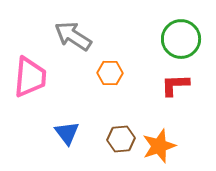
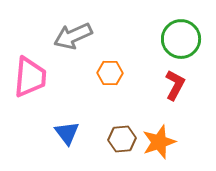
gray arrow: rotated 57 degrees counterclockwise
red L-shape: rotated 120 degrees clockwise
brown hexagon: moved 1 px right
orange star: moved 4 px up
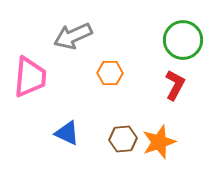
green circle: moved 2 px right, 1 px down
blue triangle: rotated 28 degrees counterclockwise
brown hexagon: moved 1 px right
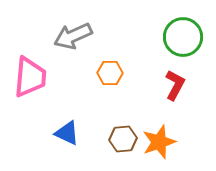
green circle: moved 3 px up
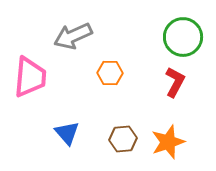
red L-shape: moved 3 px up
blue triangle: rotated 24 degrees clockwise
orange star: moved 9 px right
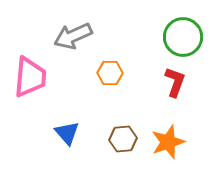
red L-shape: rotated 8 degrees counterclockwise
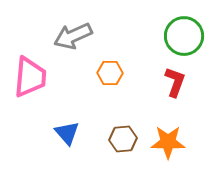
green circle: moved 1 px right, 1 px up
orange star: rotated 20 degrees clockwise
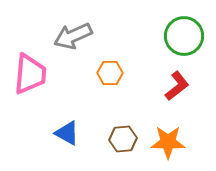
pink trapezoid: moved 3 px up
red L-shape: moved 2 px right, 4 px down; rotated 32 degrees clockwise
blue triangle: rotated 20 degrees counterclockwise
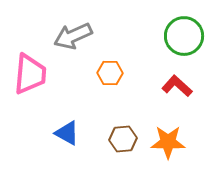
red L-shape: rotated 100 degrees counterclockwise
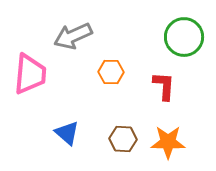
green circle: moved 1 px down
orange hexagon: moved 1 px right, 1 px up
red L-shape: moved 13 px left; rotated 52 degrees clockwise
blue triangle: rotated 12 degrees clockwise
brown hexagon: rotated 8 degrees clockwise
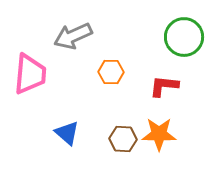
red L-shape: rotated 88 degrees counterclockwise
orange star: moved 9 px left, 8 px up
